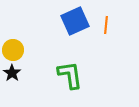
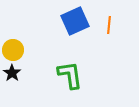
orange line: moved 3 px right
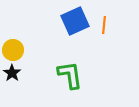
orange line: moved 5 px left
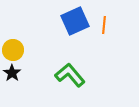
green L-shape: rotated 32 degrees counterclockwise
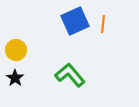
orange line: moved 1 px left, 1 px up
yellow circle: moved 3 px right
black star: moved 3 px right, 5 px down
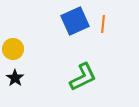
yellow circle: moved 3 px left, 1 px up
green L-shape: moved 13 px right, 2 px down; rotated 104 degrees clockwise
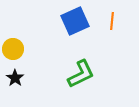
orange line: moved 9 px right, 3 px up
green L-shape: moved 2 px left, 3 px up
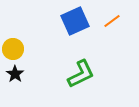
orange line: rotated 48 degrees clockwise
black star: moved 4 px up
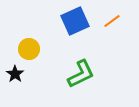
yellow circle: moved 16 px right
